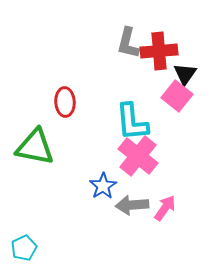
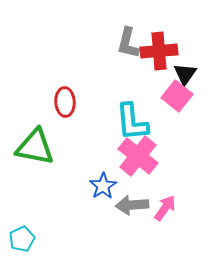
cyan pentagon: moved 2 px left, 9 px up
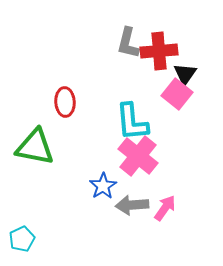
pink square: moved 2 px up
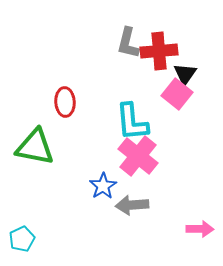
pink arrow: moved 35 px right, 21 px down; rotated 56 degrees clockwise
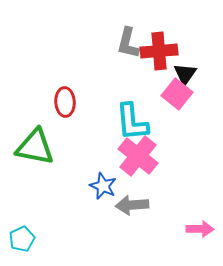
blue star: rotated 16 degrees counterclockwise
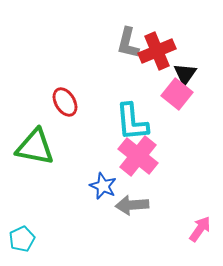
red cross: moved 2 px left; rotated 18 degrees counterclockwise
red ellipse: rotated 28 degrees counterclockwise
pink arrow: rotated 56 degrees counterclockwise
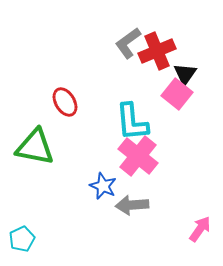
gray L-shape: rotated 40 degrees clockwise
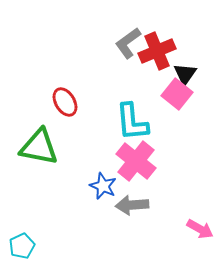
green triangle: moved 4 px right
pink cross: moved 2 px left, 5 px down
pink arrow: rotated 84 degrees clockwise
cyan pentagon: moved 7 px down
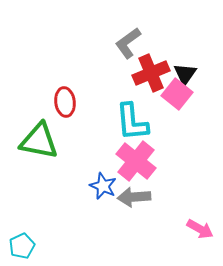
red cross: moved 6 px left, 22 px down
red ellipse: rotated 24 degrees clockwise
green triangle: moved 6 px up
gray arrow: moved 2 px right, 8 px up
